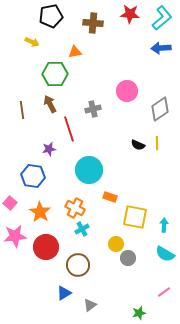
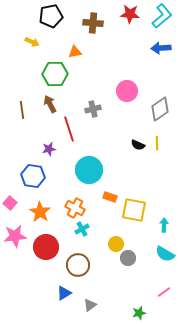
cyan L-shape: moved 2 px up
yellow square: moved 1 px left, 7 px up
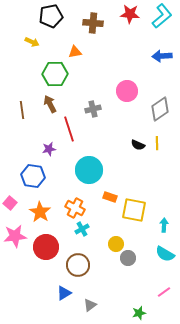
blue arrow: moved 1 px right, 8 px down
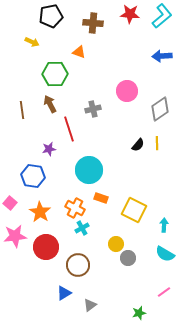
orange triangle: moved 4 px right; rotated 32 degrees clockwise
black semicircle: rotated 72 degrees counterclockwise
orange rectangle: moved 9 px left, 1 px down
yellow square: rotated 15 degrees clockwise
cyan cross: moved 1 px up
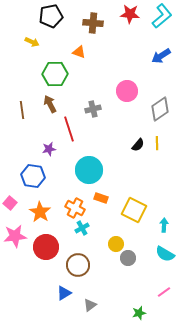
blue arrow: moved 1 px left; rotated 30 degrees counterclockwise
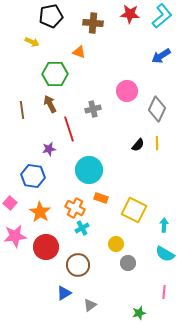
gray diamond: moved 3 px left; rotated 30 degrees counterclockwise
gray circle: moved 5 px down
pink line: rotated 48 degrees counterclockwise
